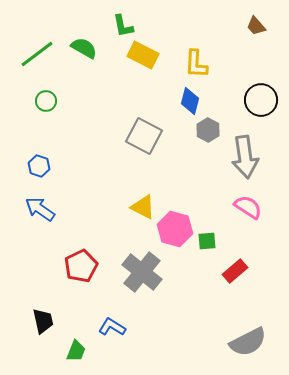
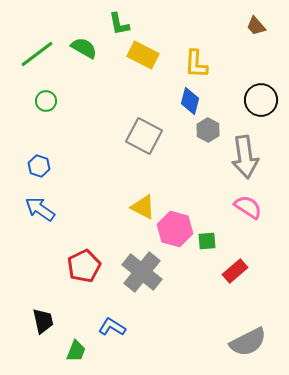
green L-shape: moved 4 px left, 2 px up
red pentagon: moved 3 px right
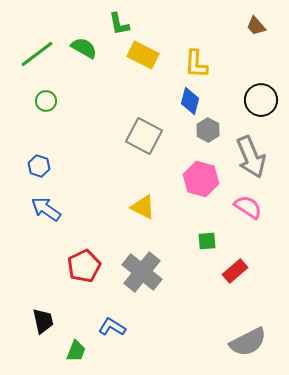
gray arrow: moved 6 px right; rotated 15 degrees counterclockwise
blue arrow: moved 6 px right
pink hexagon: moved 26 px right, 50 px up
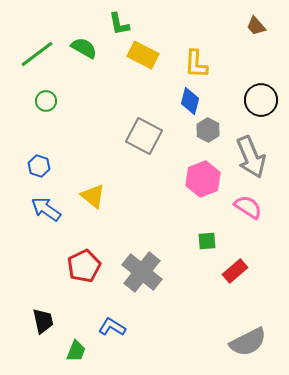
pink hexagon: moved 2 px right; rotated 24 degrees clockwise
yellow triangle: moved 50 px left, 11 px up; rotated 12 degrees clockwise
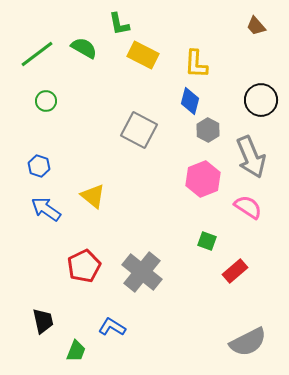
gray square: moved 5 px left, 6 px up
green square: rotated 24 degrees clockwise
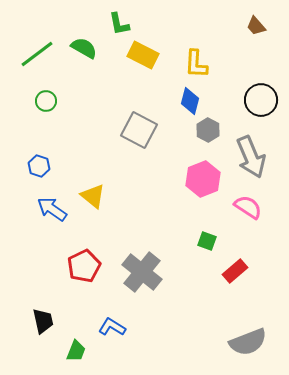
blue arrow: moved 6 px right
gray semicircle: rotated 6 degrees clockwise
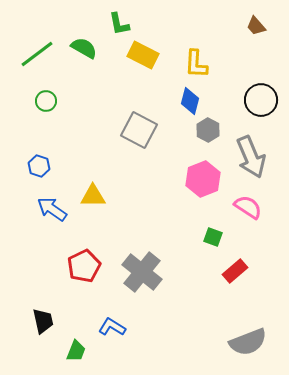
yellow triangle: rotated 40 degrees counterclockwise
green square: moved 6 px right, 4 px up
